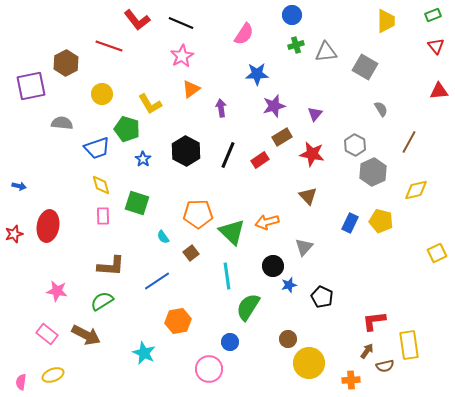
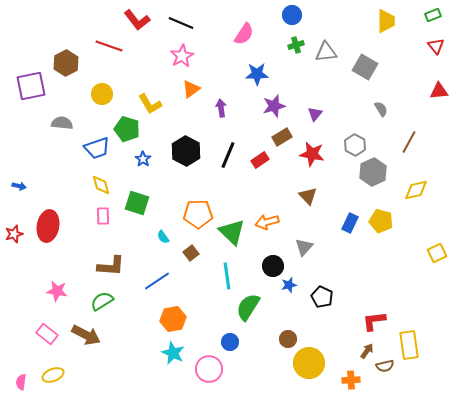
orange hexagon at (178, 321): moved 5 px left, 2 px up
cyan star at (144, 353): moved 29 px right
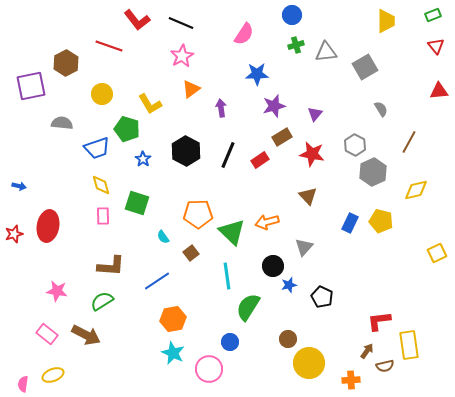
gray square at (365, 67): rotated 30 degrees clockwise
red L-shape at (374, 321): moved 5 px right
pink semicircle at (21, 382): moved 2 px right, 2 px down
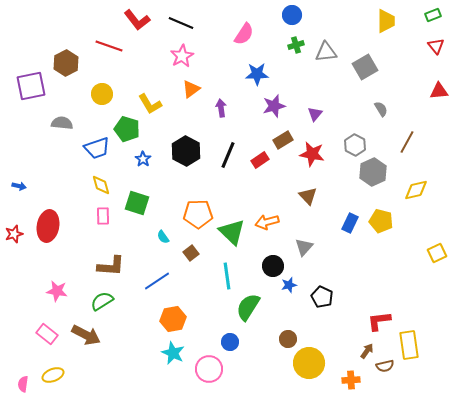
brown rectangle at (282, 137): moved 1 px right, 3 px down
brown line at (409, 142): moved 2 px left
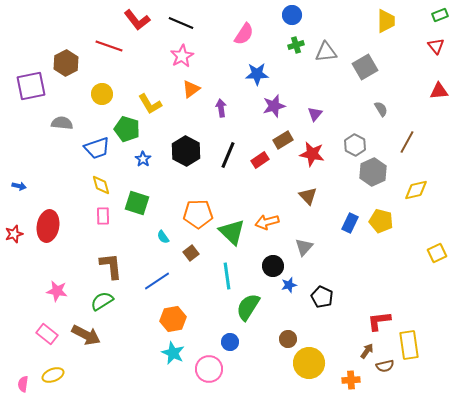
green rectangle at (433, 15): moved 7 px right
brown L-shape at (111, 266): rotated 100 degrees counterclockwise
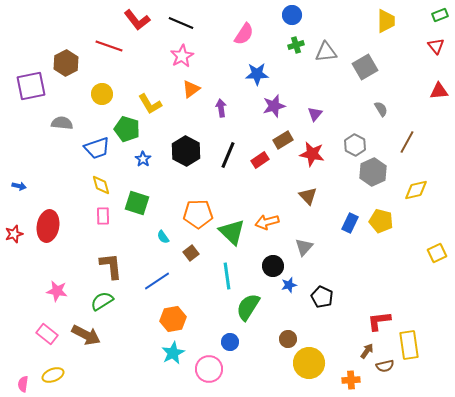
cyan star at (173, 353): rotated 20 degrees clockwise
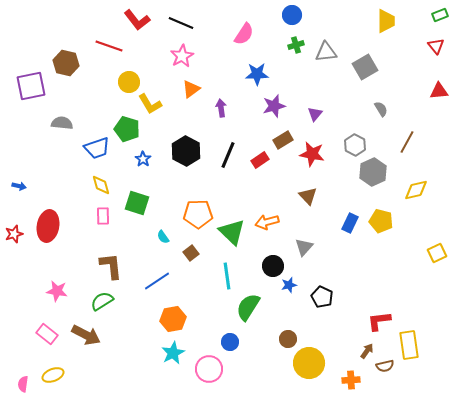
brown hexagon at (66, 63): rotated 20 degrees counterclockwise
yellow circle at (102, 94): moved 27 px right, 12 px up
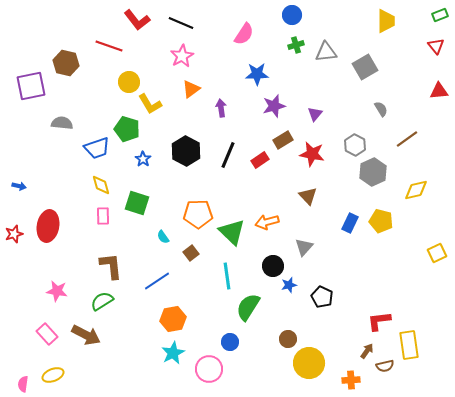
brown line at (407, 142): moved 3 px up; rotated 25 degrees clockwise
pink rectangle at (47, 334): rotated 10 degrees clockwise
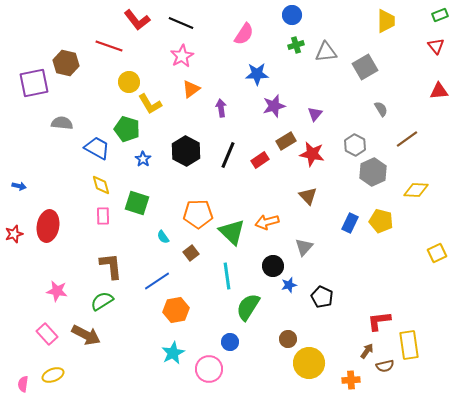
purple square at (31, 86): moved 3 px right, 3 px up
brown rectangle at (283, 140): moved 3 px right, 1 px down
blue trapezoid at (97, 148): rotated 132 degrees counterclockwise
yellow diamond at (416, 190): rotated 15 degrees clockwise
orange hexagon at (173, 319): moved 3 px right, 9 px up
